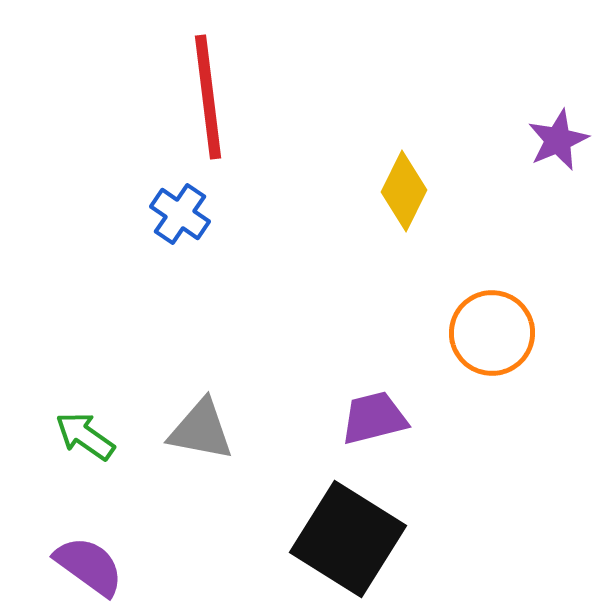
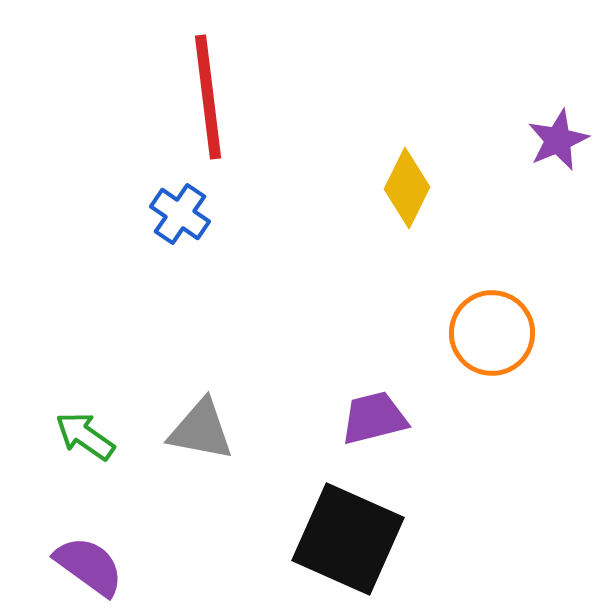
yellow diamond: moved 3 px right, 3 px up
black square: rotated 8 degrees counterclockwise
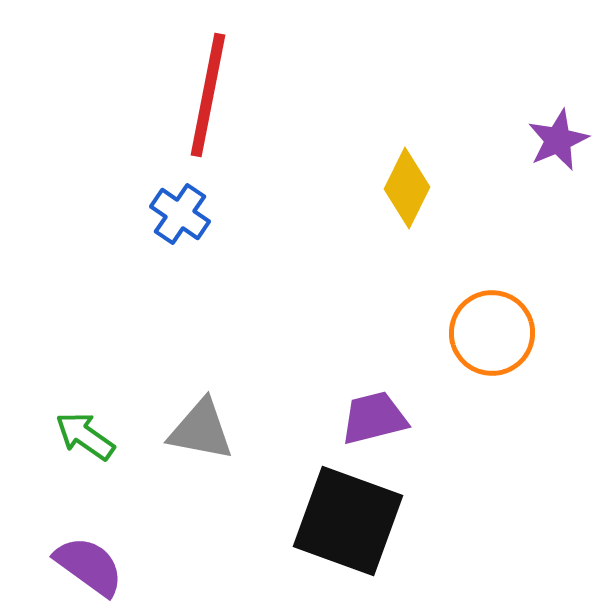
red line: moved 2 px up; rotated 18 degrees clockwise
black square: moved 18 px up; rotated 4 degrees counterclockwise
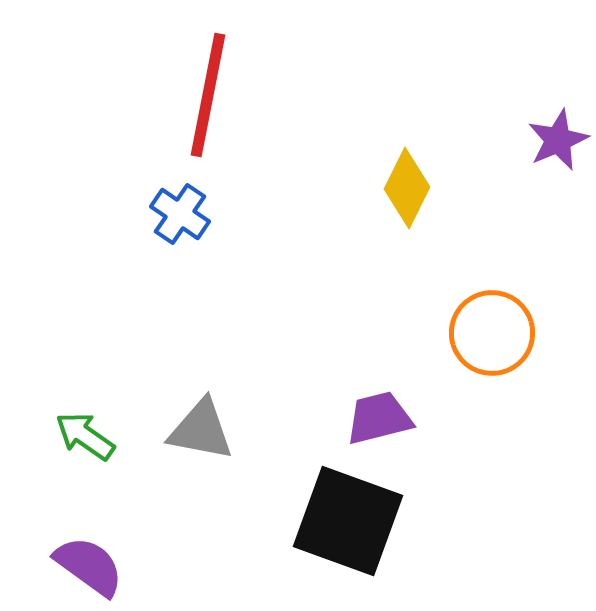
purple trapezoid: moved 5 px right
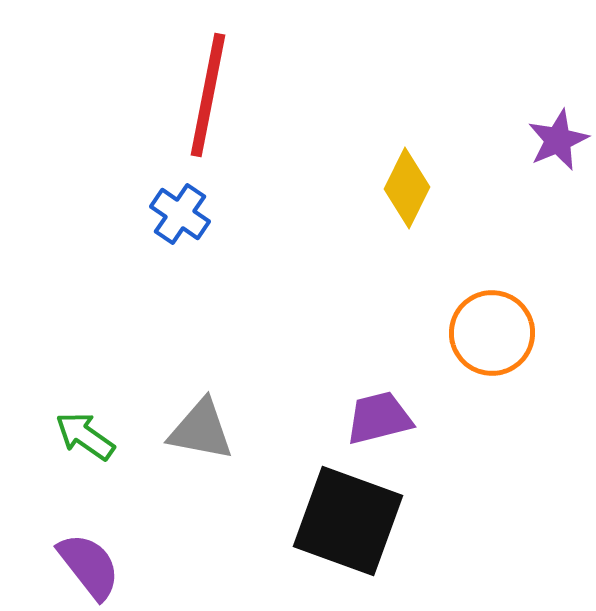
purple semicircle: rotated 16 degrees clockwise
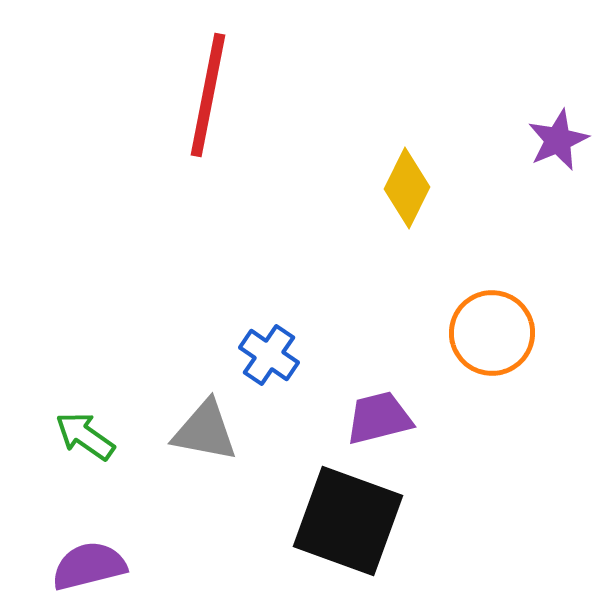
blue cross: moved 89 px right, 141 px down
gray triangle: moved 4 px right, 1 px down
purple semicircle: rotated 66 degrees counterclockwise
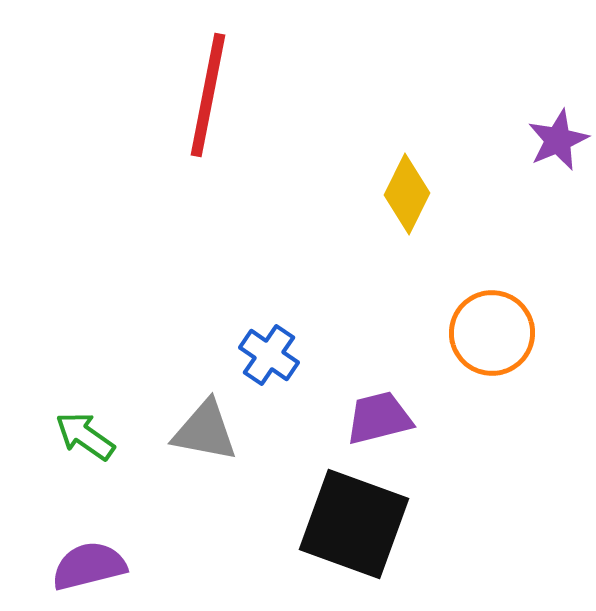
yellow diamond: moved 6 px down
black square: moved 6 px right, 3 px down
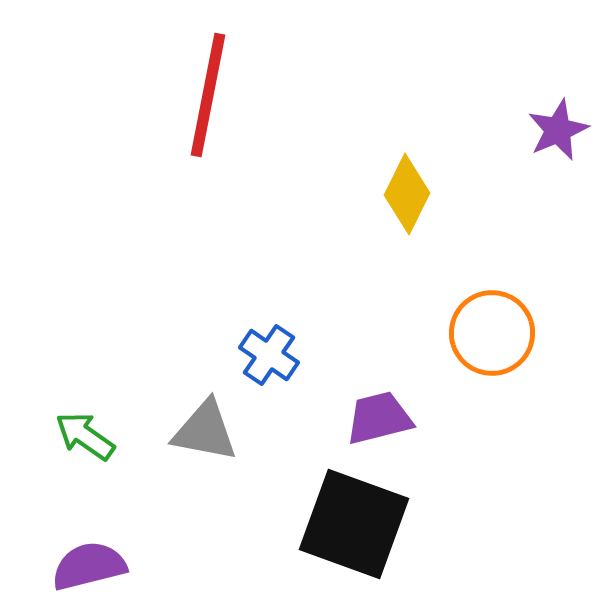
purple star: moved 10 px up
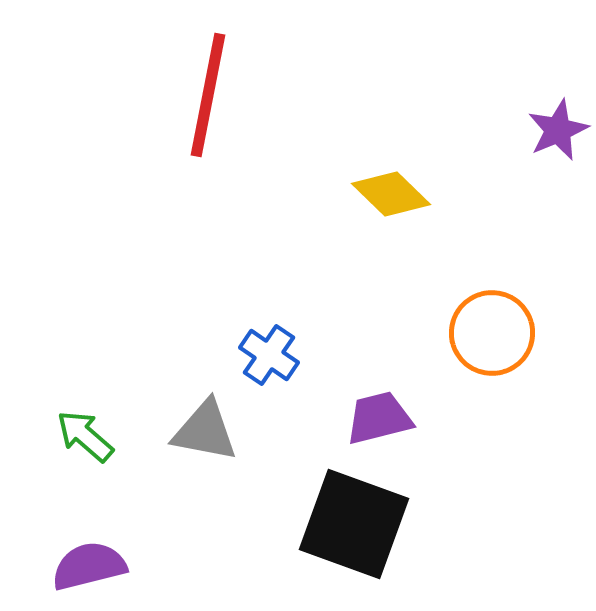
yellow diamond: moved 16 px left; rotated 72 degrees counterclockwise
green arrow: rotated 6 degrees clockwise
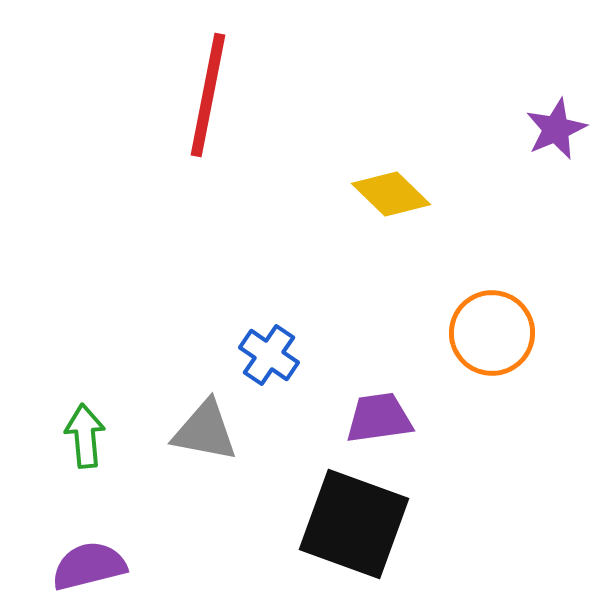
purple star: moved 2 px left, 1 px up
purple trapezoid: rotated 6 degrees clockwise
green arrow: rotated 44 degrees clockwise
